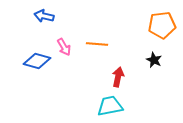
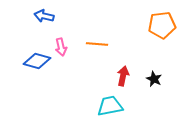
pink arrow: moved 3 px left; rotated 18 degrees clockwise
black star: moved 19 px down
red arrow: moved 5 px right, 1 px up
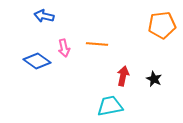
pink arrow: moved 3 px right, 1 px down
blue diamond: rotated 20 degrees clockwise
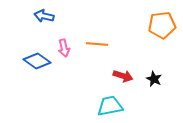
red arrow: rotated 96 degrees clockwise
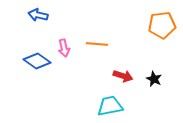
blue arrow: moved 6 px left, 1 px up
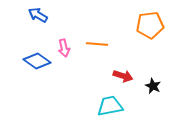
blue arrow: rotated 18 degrees clockwise
orange pentagon: moved 12 px left
black star: moved 1 px left, 7 px down
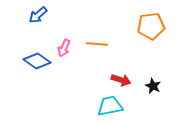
blue arrow: rotated 72 degrees counterclockwise
orange pentagon: moved 1 px right, 1 px down
pink arrow: rotated 36 degrees clockwise
red arrow: moved 2 px left, 4 px down
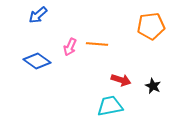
pink arrow: moved 6 px right, 1 px up
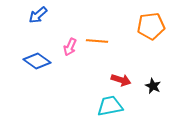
orange line: moved 3 px up
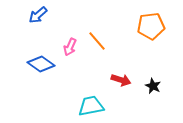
orange line: rotated 45 degrees clockwise
blue diamond: moved 4 px right, 3 px down
cyan trapezoid: moved 19 px left
